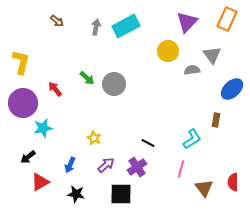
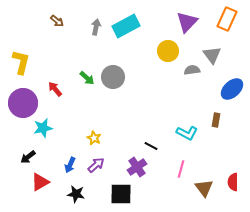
gray circle: moved 1 px left, 7 px up
cyan L-shape: moved 5 px left, 6 px up; rotated 60 degrees clockwise
black line: moved 3 px right, 3 px down
purple arrow: moved 10 px left
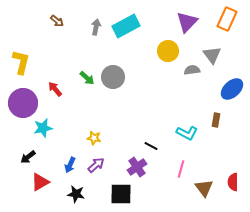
yellow star: rotated 16 degrees counterclockwise
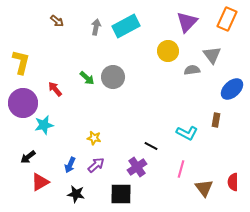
cyan star: moved 1 px right, 3 px up
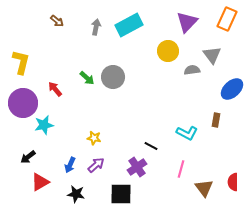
cyan rectangle: moved 3 px right, 1 px up
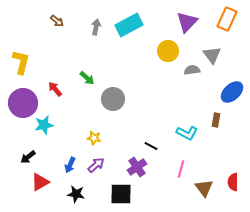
gray circle: moved 22 px down
blue ellipse: moved 3 px down
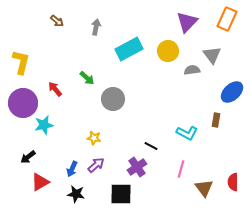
cyan rectangle: moved 24 px down
blue arrow: moved 2 px right, 4 px down
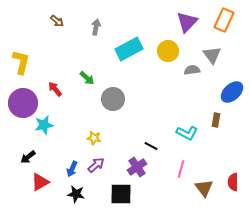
orange rectangle: moved 3 px left, 1 px down
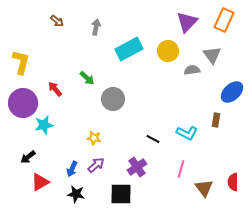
black line: moved 2 px right, 7 px up
